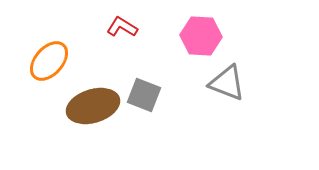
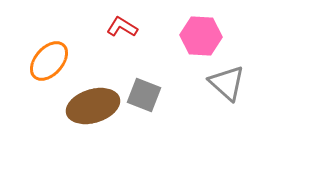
gray triangle: rotated 21 degrees clockwise
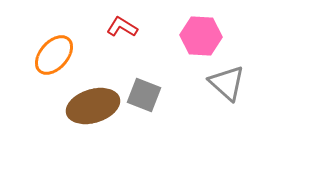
orange ellipse: moved 5 px right, 6 px up
